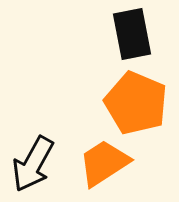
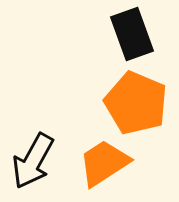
black rectangle: rotated 9 degrees counterclockwise
black arrow: moved 3 px up
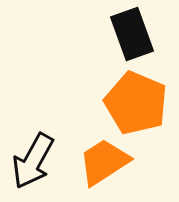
orange trapezoid: moved 1 px up
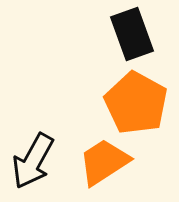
orange pentagon: rotated 6 degrees clockwise
